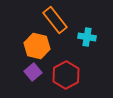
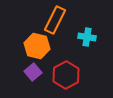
orange rectangle: rotated 64 degrees clockwise
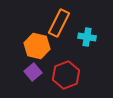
orange rectangle: moved 4 px right, 3 px down
red hexagon: rotated 8 degrees clockwise
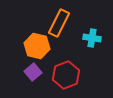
cyan cross: moved 5 px right, 1 px down
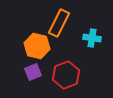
purple square: rotated 18 degrees clockwise
